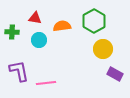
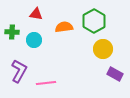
red triangle: moved 1 px right, 4 px up
orange semicircle: moved 2 px right, 1 px down
cyan circle: moved 5 px left
purple L-shape: rotated 40 degrees clockwise
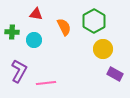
orange semicircle: rotated 72 degrees clockwise
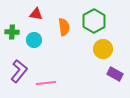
orange semicircle: rotated 18 degrees clockwise
purple L-shape: rotated 10 degrees clockwise
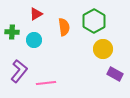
red triangle: rotated 40 degrees counterclockwise
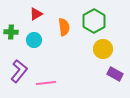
green cross: moved 1 px left
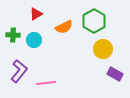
orange semicircle: rotated 72 degrees clockwise
green cross: moved 2 px right, 3 px down
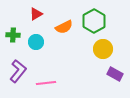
cyan circle: moved 2 px right, 2 px down
purple L-shape: moved 1 px left
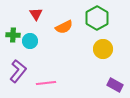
red triangle: rotated 32 degrees counterclockwise
green hexagon: moved 3 px right, 3 px up
cyan circle: moved 6 px left, 1 px up
purple rectangle: moved 11 px down
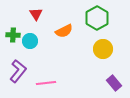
orange semicircle: moved 4 px down
purple rectangle: moved 1 px left, 2 px up; rotated 21 degrees clockwise
